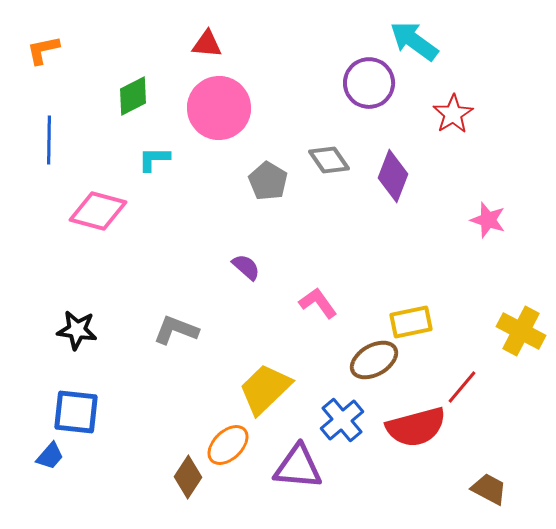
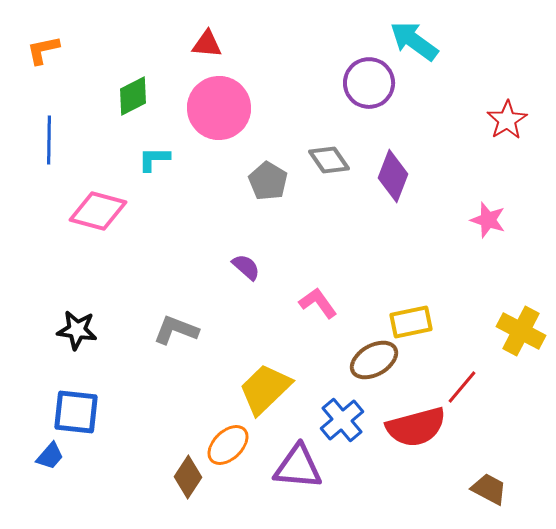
red star: moved 54 px right, 6 px down
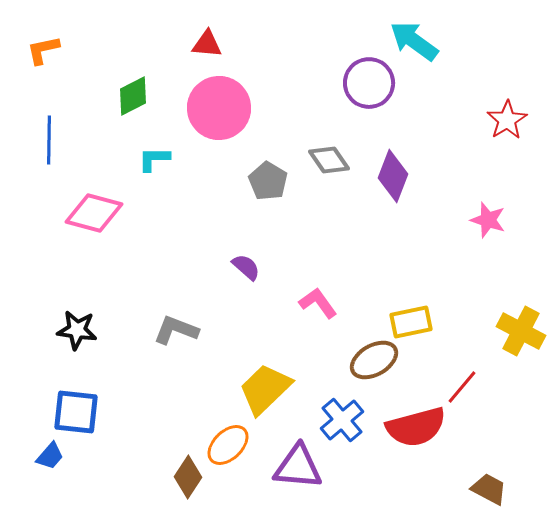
pink diamond: moved 4 px left, 2 px down
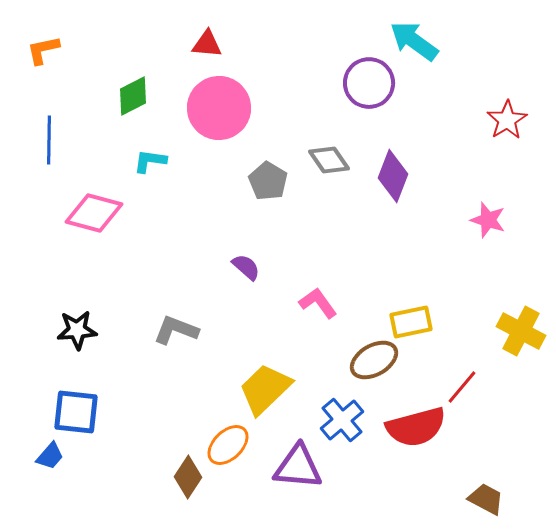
cyan L-shape: moved 4 px left, 2 px down; rotated 8 degrees clockwise
black star: rotated 12 degrees counterclockwise
brown trapezoid: moved 3 px left, 10 px down
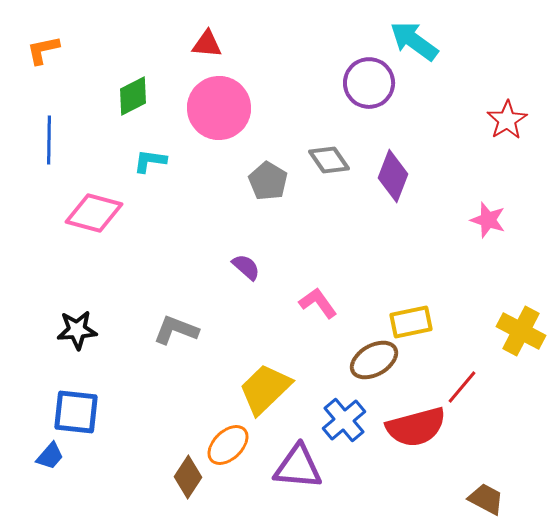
blue cross: moved 2 px right
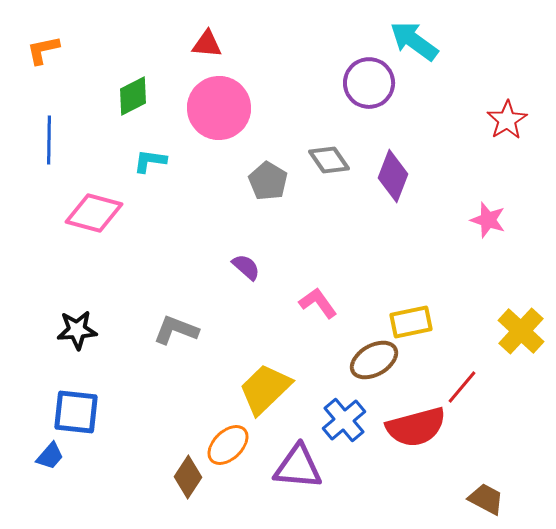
yellow cross: rotated 15 degrees clockwise
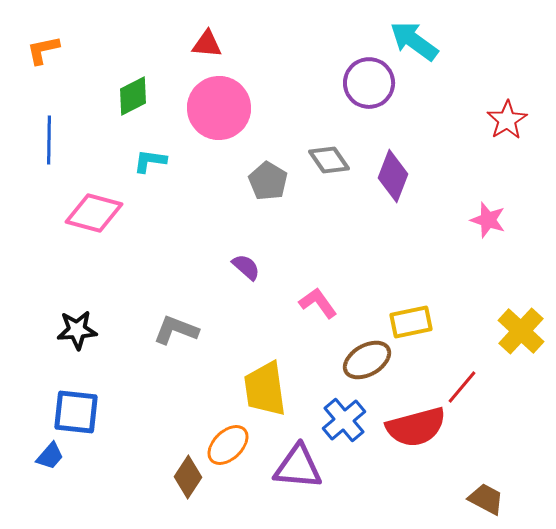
brown ellipse: moved 7 px left
yellow trapezoid: rotated 54 degrees counterclockwise
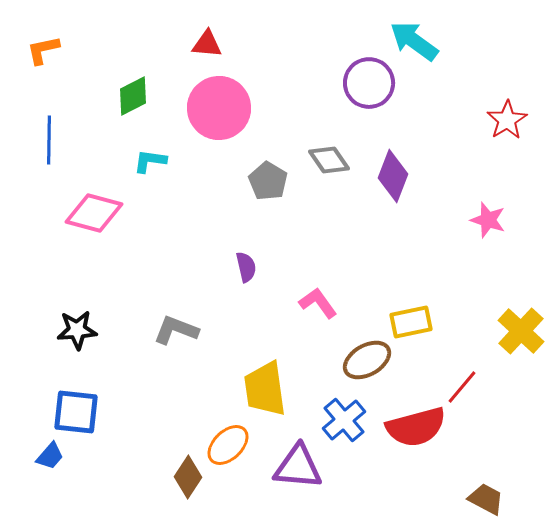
purple semicircle: rotated 36 degrees clockwise
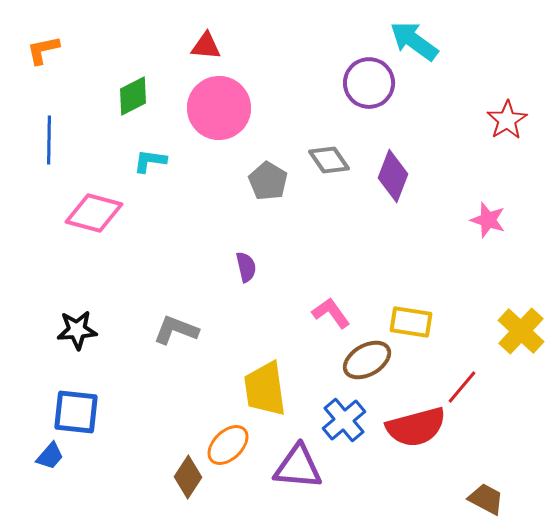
red triangle: moved 1 px left, 2 px down
pink L-shape: moved 13 px right, 10 px down
yellow rectangle: rotated 21 degrees clockwise
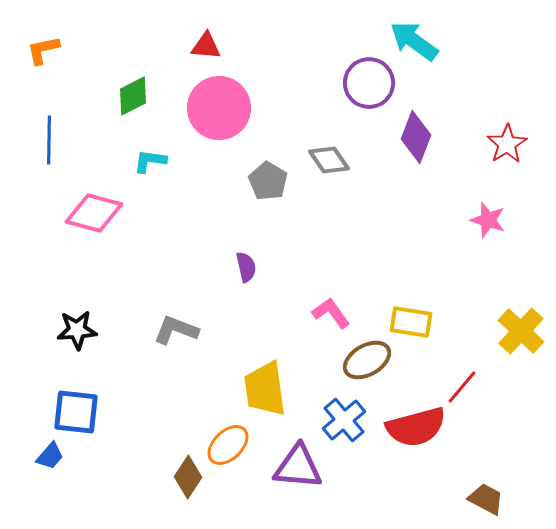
red star: moved 24 px down
purple diamond: moved 23 px right, 39 px up
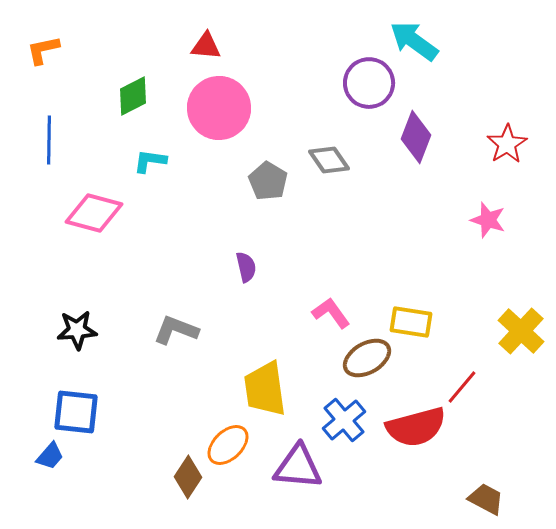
brown ellipse: moved 2 px up
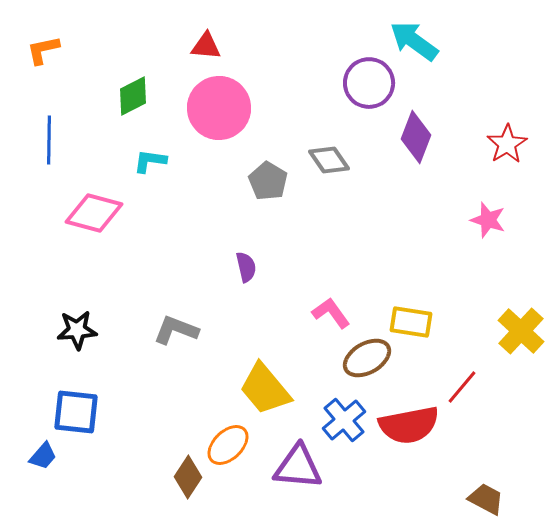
yellow trapezoid: rotated 32 degrees counterclockwise
red semicircle: moved 7 px left, 2 px up; rotated 4 degrees clockwise
blue trapezoid: moved 7 px left
